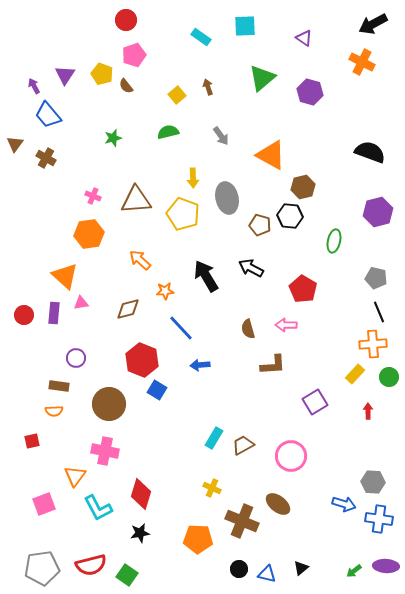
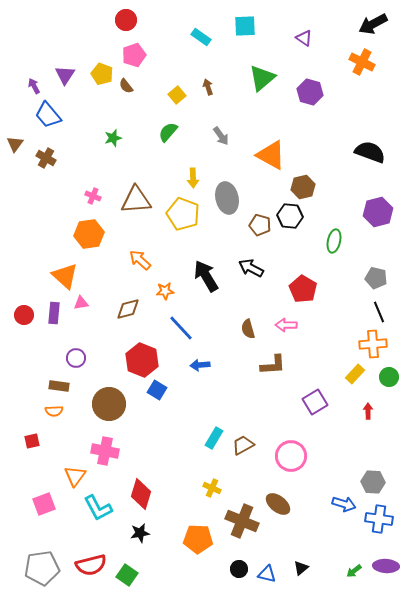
green semicircle at (168, 132): rotated 35 degrees counterclockwise
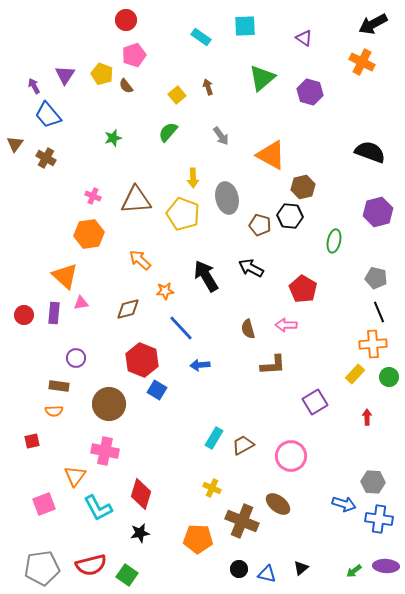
red arrow at (368, 411): moved 1 px left, 6 px down
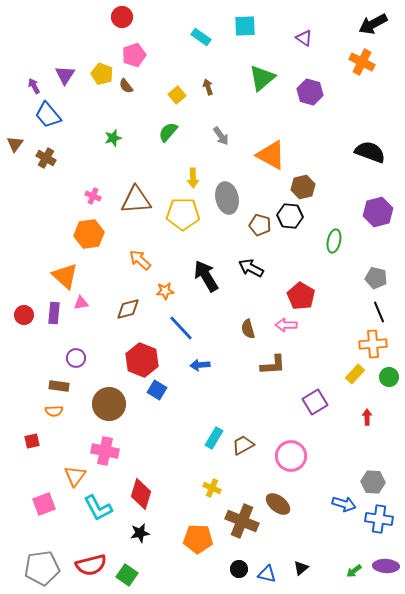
red circle at (126, 20): moved 4 px left, 3 px up
yellow pentagon at (183, 214): rotated 20 degrees counterclockwise
red pentagon at (303, 289): moved 2 px left, 7 px down
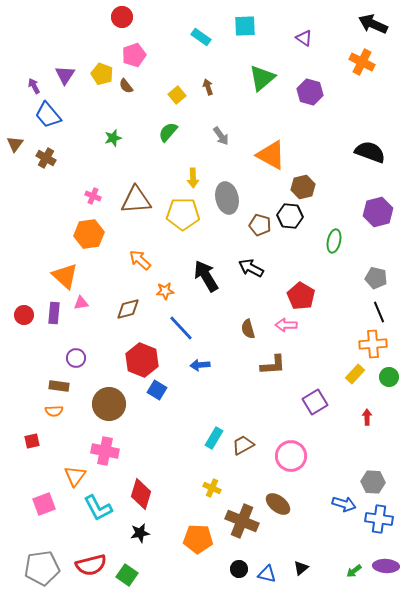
black arrow at (373, 24): rotated 52 degrees clockwise
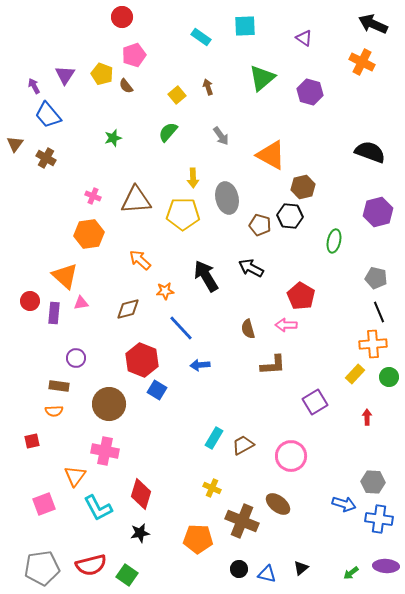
red circle at (24, 315): moved 6 px right, 14 px up
green arrow at (354, 571): moved 3 px left, 2 px down
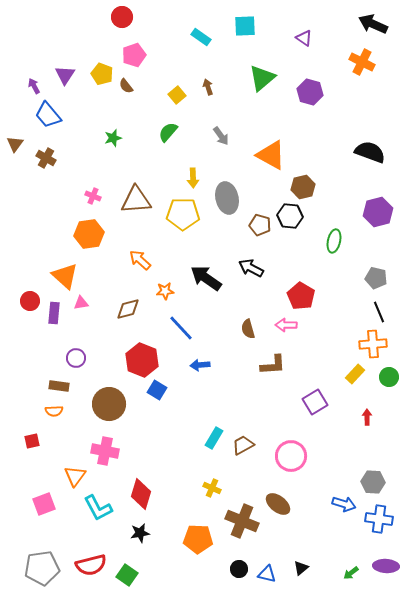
black arrow at (206, 276): moved 2 px down; rotated 24 degrees counterclockwise
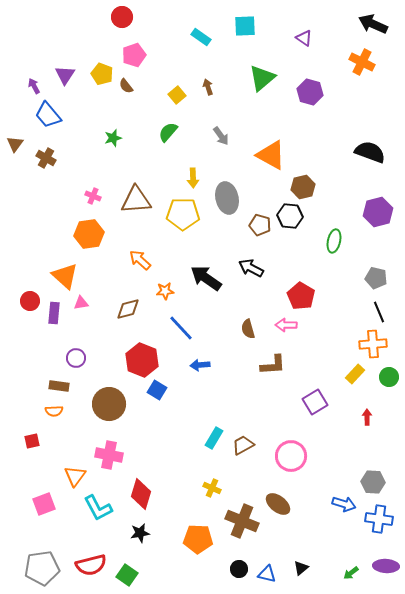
pink cross at (105, 451): moved 4 px right, 4 px down
